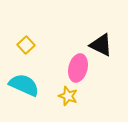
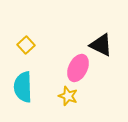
pink ellipse: rotated 12 degrees clockwise
cyan semicircle: moved 1 px left, 2 px down; rotated 116 degrees counterclockwise
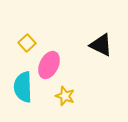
yellow square: moved 1 px right, 2 px up
pink ellipse: moved 29 px left, 3 px up
yellow star: moved 3 px left
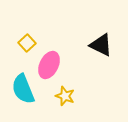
cyan semicircle: moved 2 px down; rotated 20 degrees counterclockwise
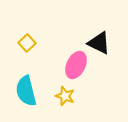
black triangle: moved 2 px left, 2 px up
pink ellipse: moved 27 px right
cyan semicircle: moved 3 px right, 2 px down; rotated 8 degrees clockwise
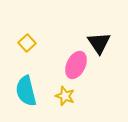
black triangle: rotated 30 degrees clockwise
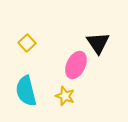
black triangle: moved 1 px left
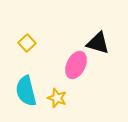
black triangle: rotated 40 degrees counterclockwise
yellow star: moved 8 px left, 2 px down
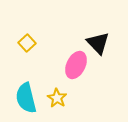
black triangle: rotated 30 degrees clockwise
cyan semicircle: moved 7 px down
yellow star: rotated 12 degrees clockwise
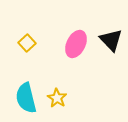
black triangle: moved 13 px right, 3 px up
pink ellipse: moved 21 px up
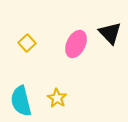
black triangle: moved 1 px left, 7 px up
cyan semicircle: moved 5 px left, 3 px down
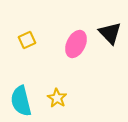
yellow square: moved 3 px up; rotated 18 degrees clockwise
